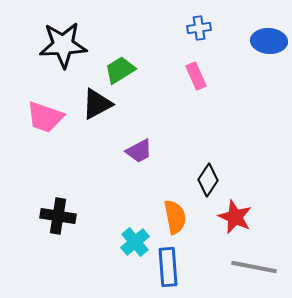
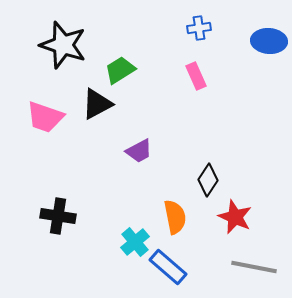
black star: rotated 21 degrees clockwise
blue rectangle: rotated 45 degrees counterclockwise
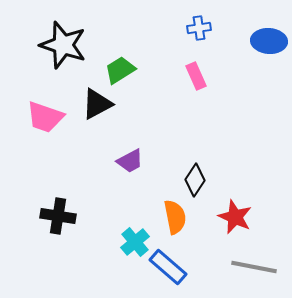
purple trapezoid: moved 9 px left, 10 px down
black diamond: moved 13 px left
